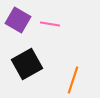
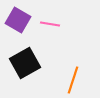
black square: moved 2 px left, 1 px up
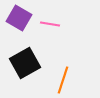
purple square: moved 1 px right, 2 px up
orange line: moved 10 px left
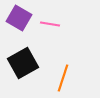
black square: moved 2 px left
orange line: moved 2 px up
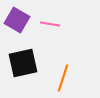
purple square: moved 2 px left, 2 px down
black square: rotated 16 degrees clockwise
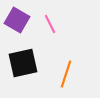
pink line: rotated 54 degrees clockwise
orange line: moved 3 px right, 4 px up
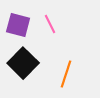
purple square: moved 1 px right, 5 px down; rotated 15 degrees counterclockwise
black square: rotated 32 degrees counterclockwise
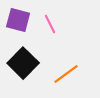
purple square: moved 5 px up
orange line: rotated 36 degrees clockwise
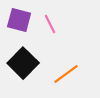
purple square: moved 1 px right
